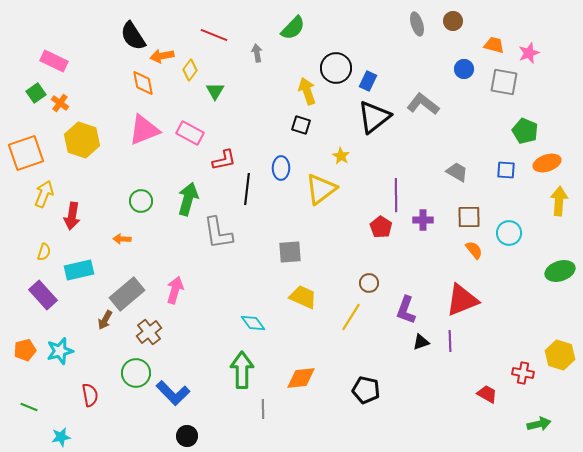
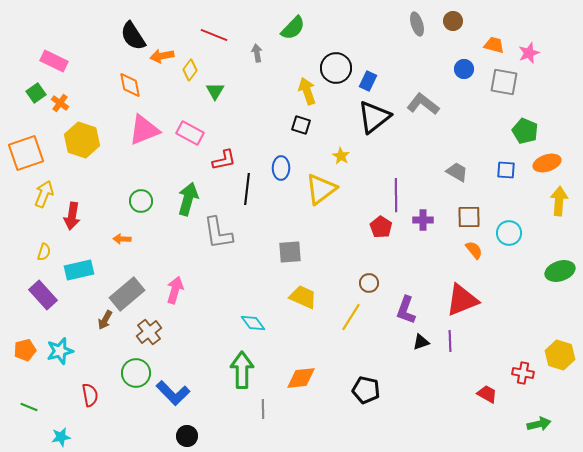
orange diamond at (143, 83): moved 13 px left, 2 px down
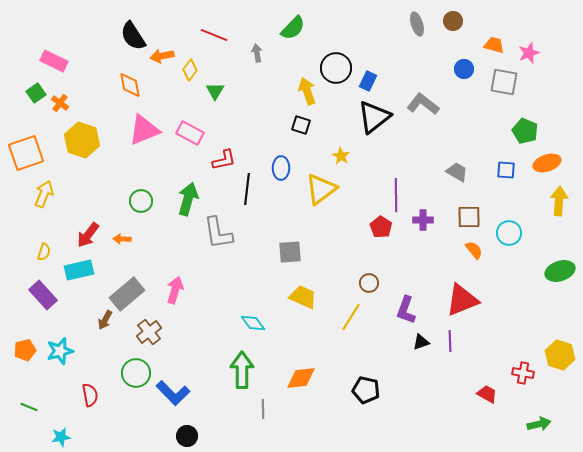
red arrow at (72, 216): moved 16 px right, 19 px down; rotated 28 degrees clockwise
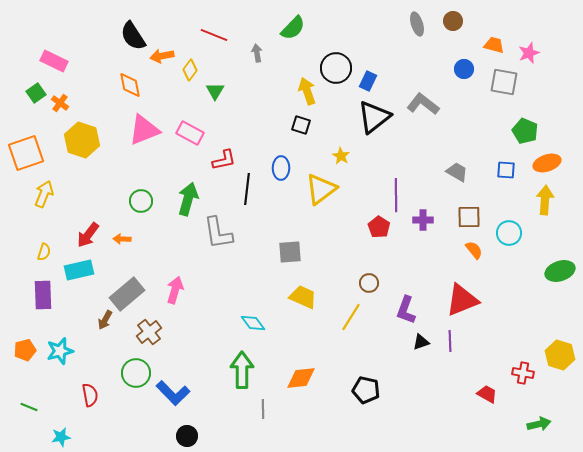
yellow arrow at (559, 201): moved 14 px left, 1 px up
red pentagon at (381, 227): moved 2 px left
purple rectangle at (43, 295): rotated 40 degrees clockwise
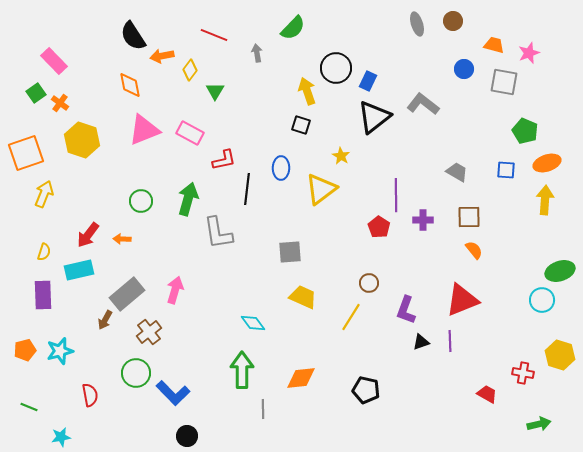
pink rectangle at (54, 61): rotated 20 degrees clockwise
cyan circle at (509, 233): moved 33 px right, 67 px down
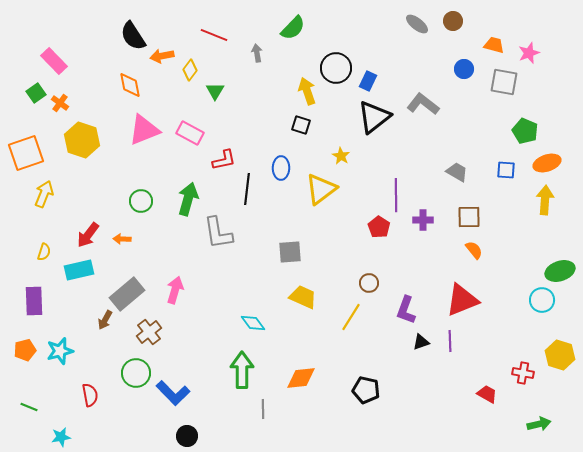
gray ellipse at (417, 24): rotated 35 degrees counterclockwise
purple rectangle at (43, 295): moved 9 px left, 6 px down
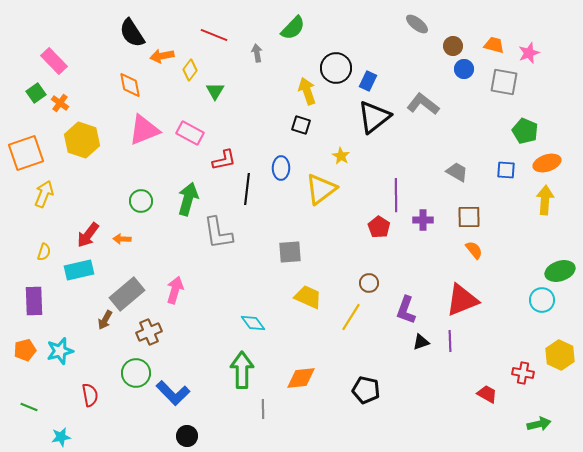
brown circle at (453, 21): moved 25 px down
black semicircle at (133, 36): moved 1 px left, 3 px up
yellow trapezoid at (303, 297): moved 5 px right
brown cross at (149, 332): rotated 15 degrees clockwise
yellow hexagon at (560, 355): rotated 8 degrees clockwise
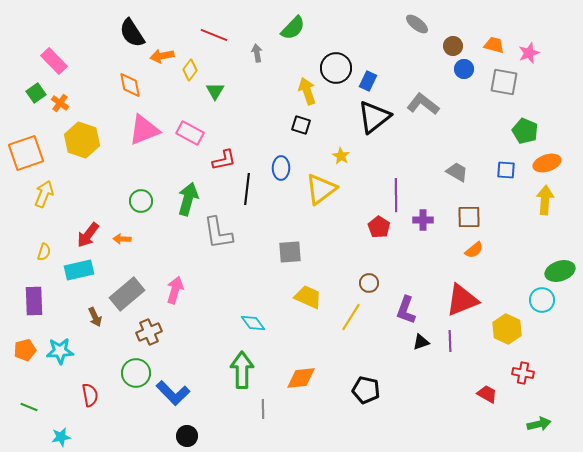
orange semicircle at (474, 250): rotated 90 degrees clockwise
brown arrow at (105, 320): moved 10 px left, 3 px up; rotated 54 degrees counterclockwise
cyan star at (60, 351): rotated 12 degrees clockwise
yellow hexagon at (560, 355): moved 53 px left, 26 px up
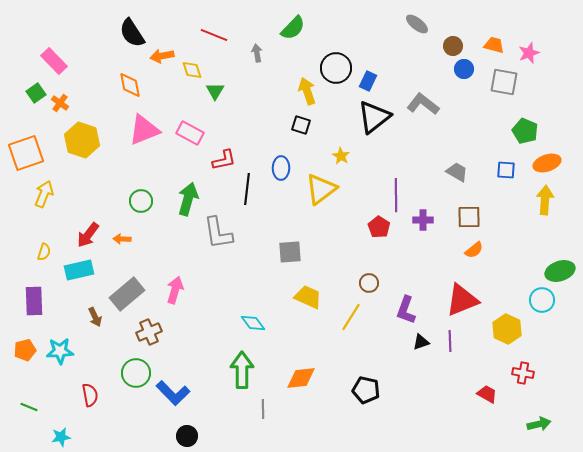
yellow diamond at (190, 70): moved 2 px right; rotated 55 degrees counterclockwise
